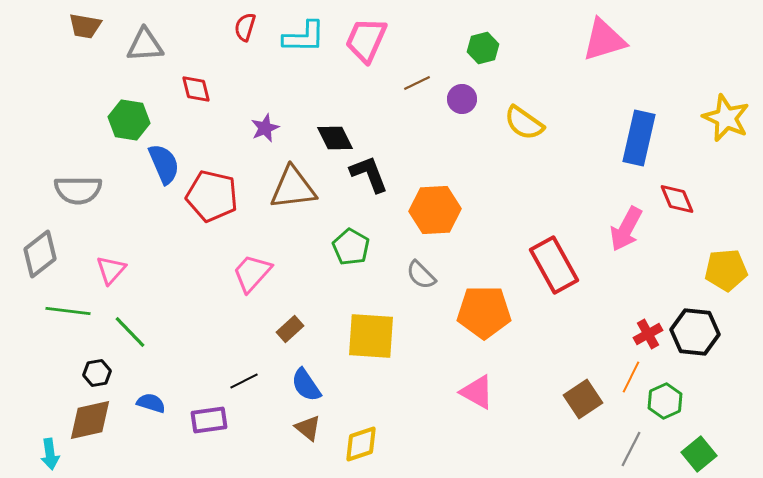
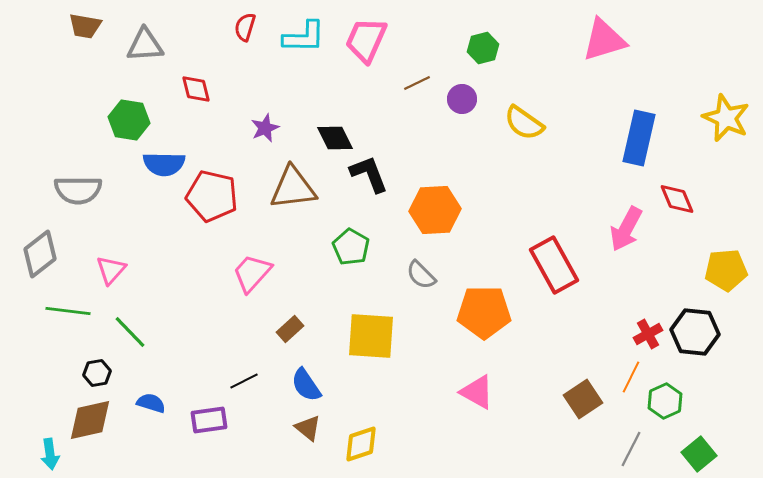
blue semicircle at (164, 164): rotated 114 degrees clockwise
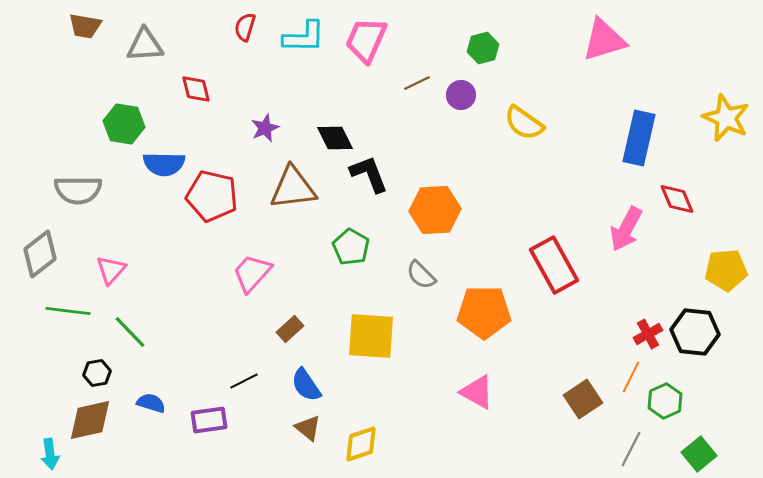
purple circle at (462, 99): moved 1 px left, 4 px up
green hexagon at (129, 120): moved 5 px left, 4 px down
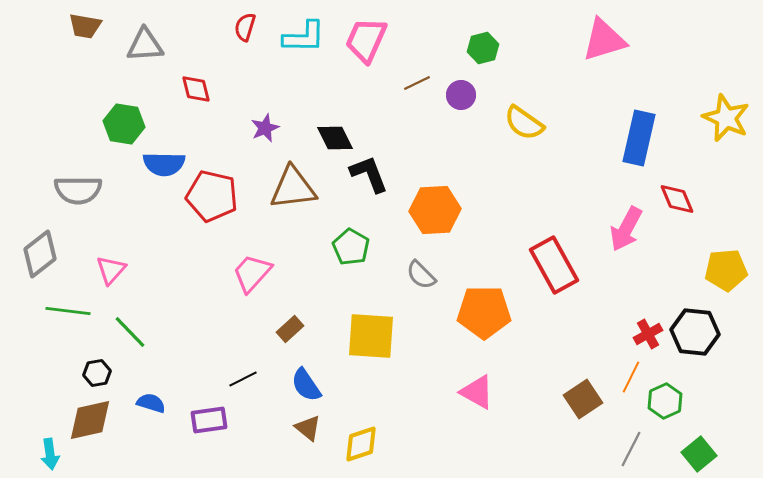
black line at (244, 381): moved 1 px left, 2 px up
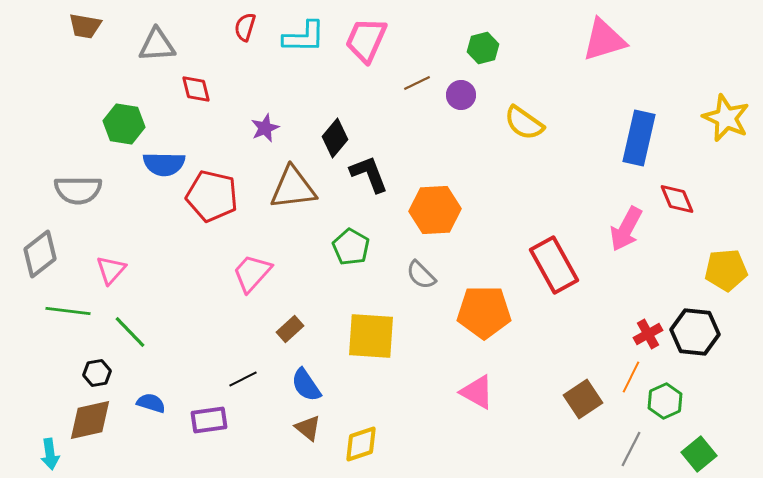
gray triangle at (145, 45): moved 12 px right
black diamond at (335, 138): rotated 66 degrees clockwise
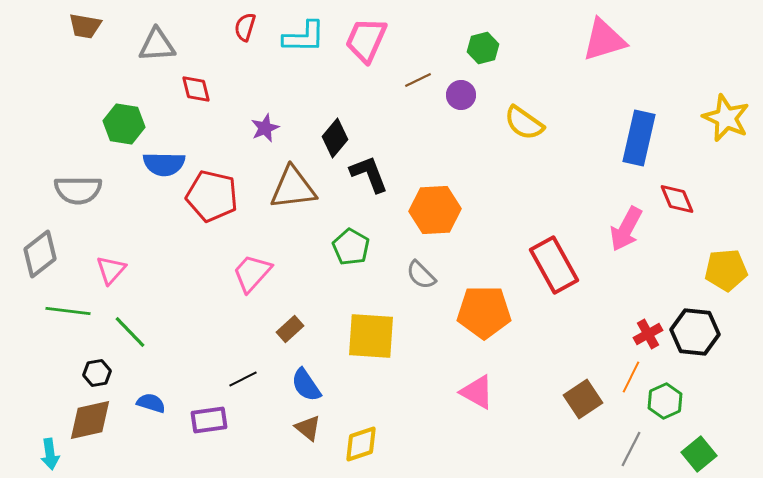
brown line at (417, 83): moved 1 px right, 3 px up
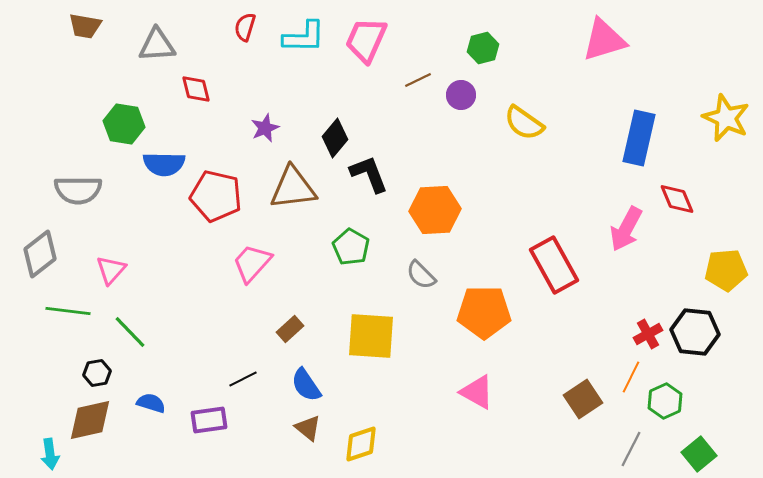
red pentagon at (212, 196): moved 4 px right
pink trapezoid at (252, 273): moved 10 px up
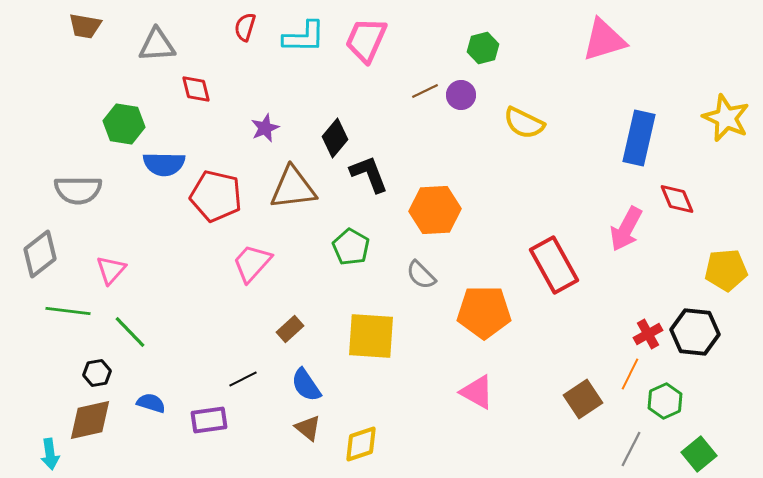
brown line at (418, 80): moved 7 px right, 11 px down
yellow semicircle at (524, 123): rotated 9 degrees counterclockwise
orange line at (631, 377): moved 1 px left, 3 px up
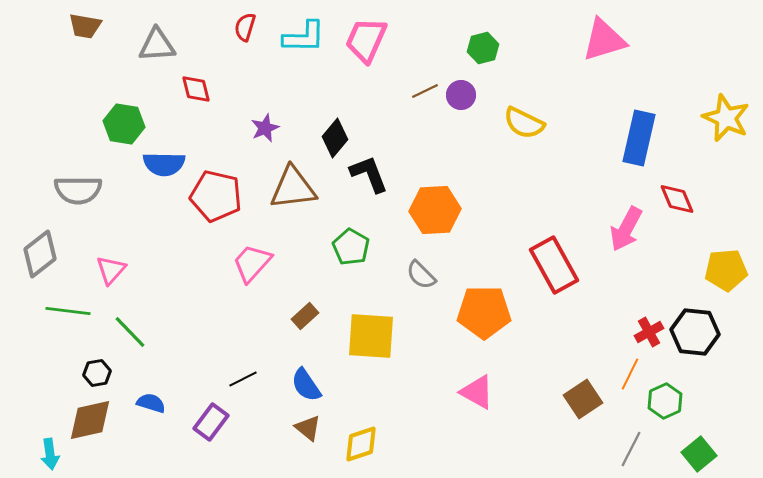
brown rectangle at (290, 329): moved 15 px right, 13 px up
red cross at (648, 334): moved 1 px right, 2 px up
purple rectangle at (209, 420): moved 2 px right, 2 px down; rotated 45 degrees counterclockwise
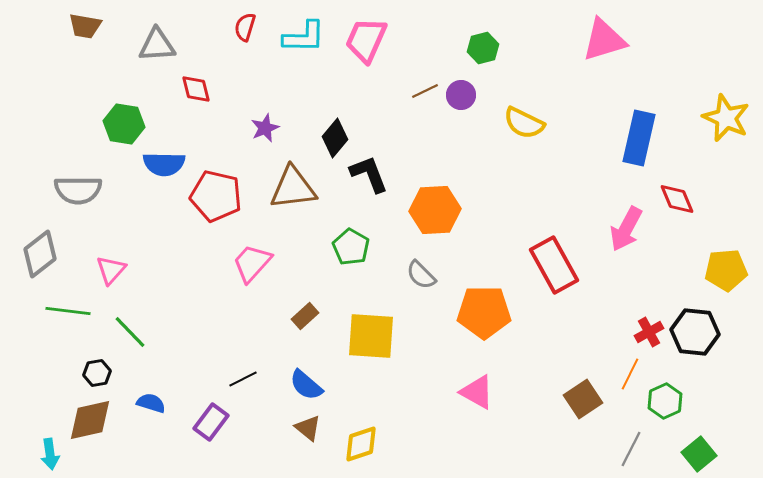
blue semicircle at (306, 385): rotated 15 degrees counterclockwise
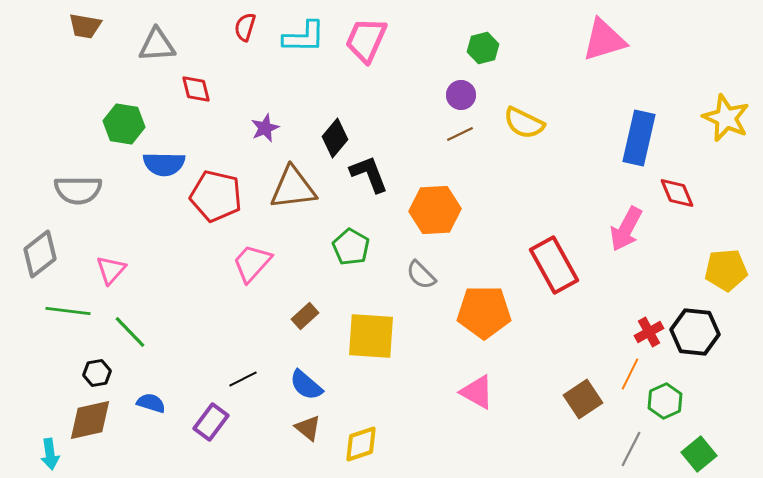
brown line at (425, 91): moved 35 px right, 43 px down
red diamond at (677, 199): moved 6 px up
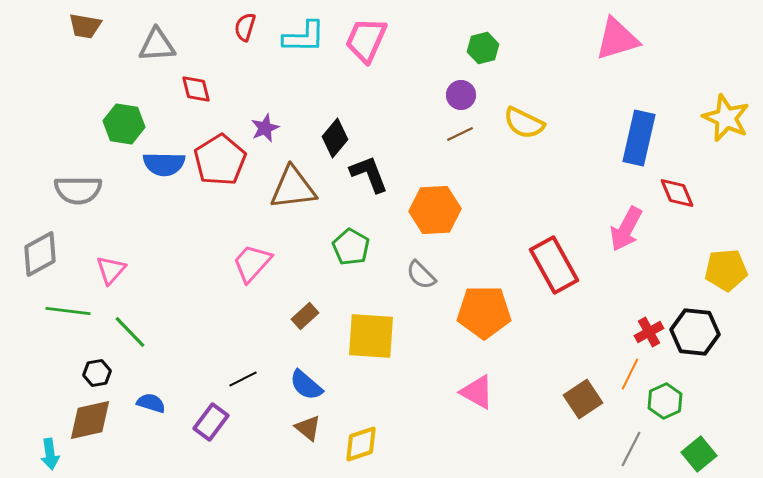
pink triangle at (604, 40): moved 13 px right, 1 px up
red pentagon at (216, 196): moved 4 px right, 36 px up; rotated 27 degrees clockwise
gray diamond at (40, 254): rotated 9 degrees clockwise
